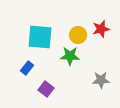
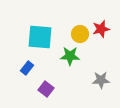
yellow circle: moved 2 px right, 1 px up
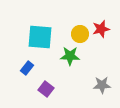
gray star: moved 1 px right, 5 px down
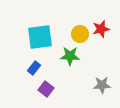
cyan square: rotated 12 degrees counterclockwise
blue rectangle: moved 7 px right
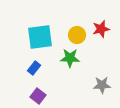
yellow circle: moved 3 px left, 1 px down
green star: moved 2 px down
purple square: moved 8 px left, 7 px down
